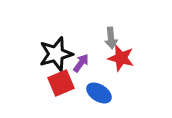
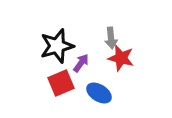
black star: moved 1 px right, 8 px up
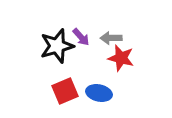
gray arrow: rotated 95 degrees clockwise
purple arrow: moved 26 px up; rotated 102 degrees clockwise
red square: moved 4 px right, 8 px down
blue ellipse: rotated 20 degrees counterclockwise
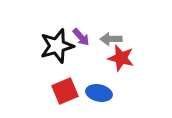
gray arrow: moved 1 px down
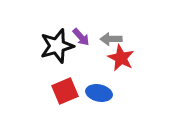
red star: rotated 12 degrees clockwise
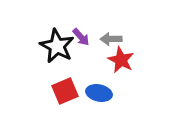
black star: rotated 28 degrees counterclockwise
red star: moved 2 px down
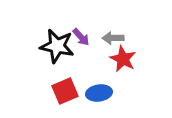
gray arrow: moved 2 px right, 1 px up
black star: rotated 16 degrees counterclockwise
red star: moved 2 px right, 1 px up
blue ellipse: rotated 20 degrees counterclockwise
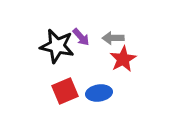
red star: rotated 16 degrees clockwise
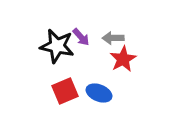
blue ellipse: rotated 30 degrees clockwise
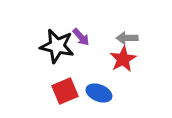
gray arrow: moved 14 px right
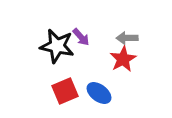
blue ellipse: rotated 15 degrees clockwise
